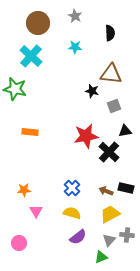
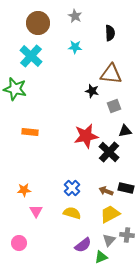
purple semicircle: moved 5 px right, 8 px down
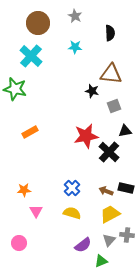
orange rectangle: rotated 35 degrees counterclockwise
green triangle: moved 4 px down
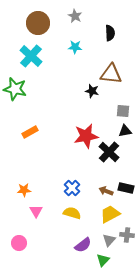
gray square: moved 9 px right, 5 px down; rotated 24 degrees clockwise
green triangle: moved 2 px right, 1 px up; rotated 24 degrees counterclockwise
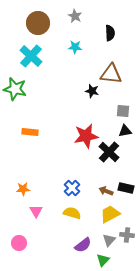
orange rectangle: rotated 35 degrees clockwise
orange star: moved 1 px left, 1 px up
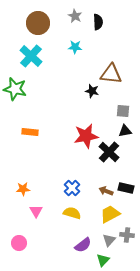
black semicircle: moved 12 px left, 11 px up
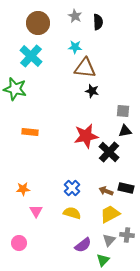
brown triangle: moved 26 px left, 6 px up
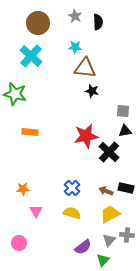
green star: moved 5 px down
purple semicircle: moved 2 px down
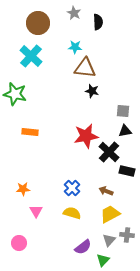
gray star: moved 1 px left, 3 px up
black rectangle: moved 1 px right, 17 px up
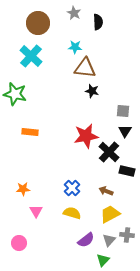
black triangle: rotated 48 degrees counterclockwise
purple semicircle: moved 3 px right, 7 px up
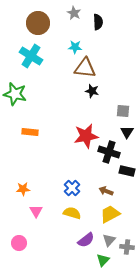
cyan cross: rotated 10 degrees counterclockwise
black triangle: moved 2 px right, 1 px down
black cross: rotated 25 degrees counterclockwise
gray cross: moved 12 px down
